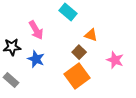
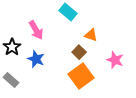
black star: rotated 30 degrees counterclockwise
orange square: moved 4 px right
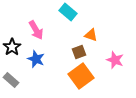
brown square: rotated 24 degrees clockwise
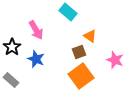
orange triangle: moved 1 px left, 1 px down; rotated 16 degrees clockwise
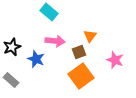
cyan rectangle: moved 19 px left
pink arrow: moved 19 px right, 11 px down; rotated 54 degrees counterclockwise
orange triangle: rotated 32 degrees clockwise
black star: rotated 12 degrees clockwise
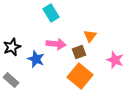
cyan rectangle: moved 2 px right, 1 px down; rotated 18 degrees clockwise
pink arrow: moved 1 px right, 3 px down
orange square: moved 1 px left; rotated 15 degrees counterclockwise
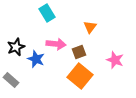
cyan rectangle: moved 4 px left
orange triangle: moved 9 px up
black star: moved 4 px right
